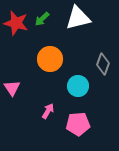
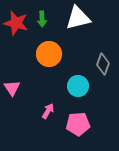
green arrow: rotated 49 degrees counterclockwise
orange circle: moved 1 px left, 5 px up
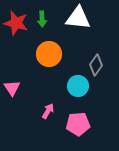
white triangle: rotated 20 degrees clockwise
gray diamond: moved 7 px left, 1 px down; rotated 15 degrees clockwise
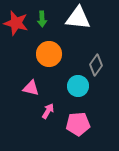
pink triangle: moved 19 px right; rotated 42 degrees counterclockwise
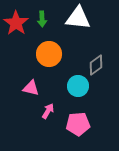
red star: rotated 20 degrees clockwise
gray diamond: rotated 20 degrees clockwise
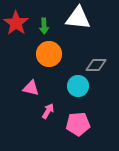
green arrow: moved 2 px right, 7 px down
gray diamond: rotated 35 degrees clockwise
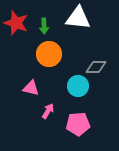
red star: rotated 15 degrees counterclockwise
gray diamond: moved 2 px down
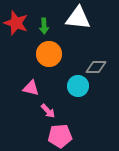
pink arrow: rotated 105 degrees clockwise
pink pentagon: moved 18 px left, 12 px down
